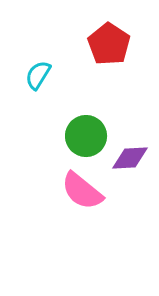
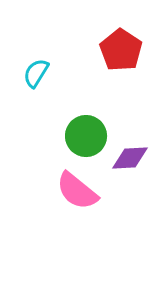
red pentagon: moved 12 px right, 6 px down
cyan semicircle: moved 2 px left, 2 px up
pink semicircle: moved 5 px left
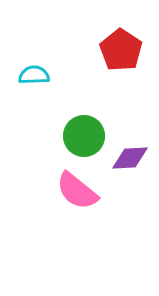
cyan semicircle: moved 2 px left, 2 px down; rotated 56 degrees clockwise
green circle: moved 2 px left
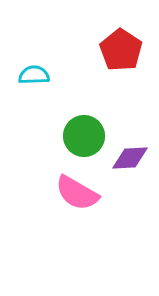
pink semicircle: moved 2 px down; rotated 9 degrees counterclockwise
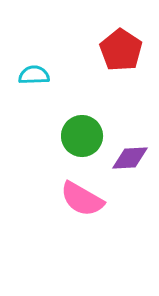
green circle: moved 2 px left
pink semicircle: moved 5 px right, 6 px down
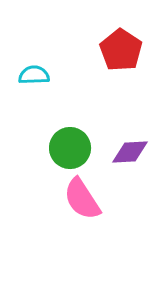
green circle: moved 12 px left, 12 px down
purple diamond: moved 6 px up
pink semicircle: rotated 27 degrees clockwise
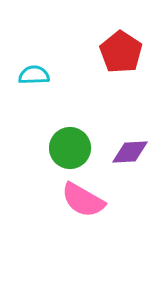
red pentagon: moved 2 px down
pink semicircle: moved 1 px right, 1 px down; rotated 27 degrees counterclockwise
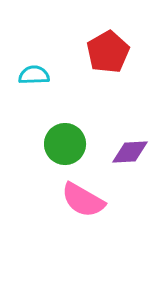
red pentagon: moved 13 px left; rotated 9 degrees clockwise
green circle: moved 5 px left, 4 px up
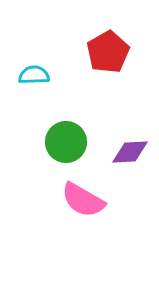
green circle: moved 1 px right, 2 px up
